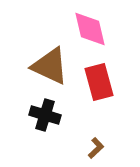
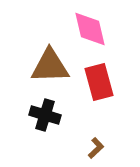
brown triangle: rotated 27 degrees counterclockwise
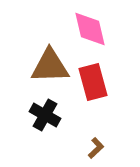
red rectangle: moved 6 px left
black cross: rotated 12 degrees clockwise
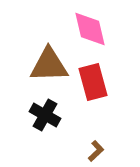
brown triangle: moved 1 px left, 1 px up
brown L-shape: moved 3 px down
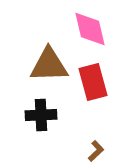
black cross: moved 4 px left; rotated 32 degrees counterclockwise
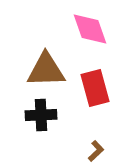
pink diamond: rotated 6 degrees counterclockwise
brown triangle: moved 3 px left, 5 px down
red rectangle: moved 2 px right, 6 px down
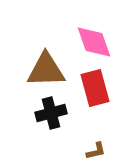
pink diamond: moved 4 px right, 13 px down
black cross: moved 10 px right, 2 px up; rotated 12 degrees counterclockwise
brown L-shape: rotated 30 degrees clockwise
